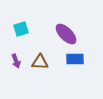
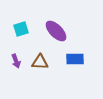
purple ellipse: moved 10 px left, 3 px up
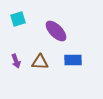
cyan square: moved 3 px left, 10 px up
blue rectangle: moved 2 px left, 1 px down
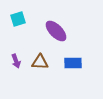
blue rectangle: moved 3 px down
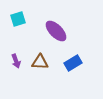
blue rectangle: rotated 30 degrees counterclockwise
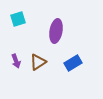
purple ellipse: rotated 55 degrees clockwise
brown triangle: moved 2 px left; rotated 36 degrees counterclockwise
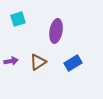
purple arrow: moved 5 px left; rotated 80 degrees counterclockwise
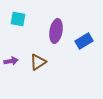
cyan square: rotated 28 degrees clockwise
blue rectangle: moved 11 px right, 22 px up
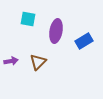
cyan square: moved 10 px right
brown triangle: rotated 12 degrees counterclockwise
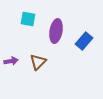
blue rectangle: rotated 18 degrees counterclockwise
